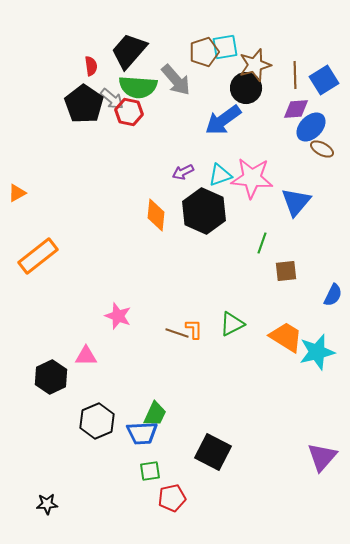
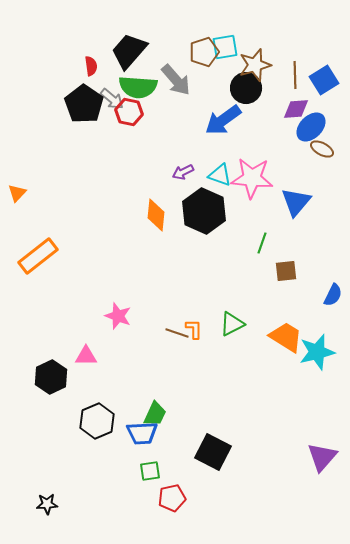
cyan triangle at (220, 175): rotated 40 degrees clockwise
orange triangle at (17, 193): rotated 18 degrees counterclockwise
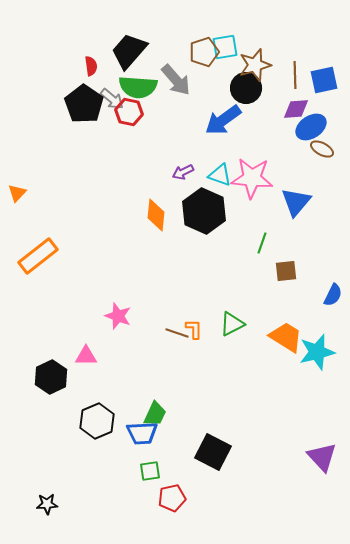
blue square at (324, 80): rotated 20 degrees clockwise
blue ellipse at (311, 127): rotated 12 degrees clockwise
purple triangle at (322, 457): rotated 24 degrees counterclockwise
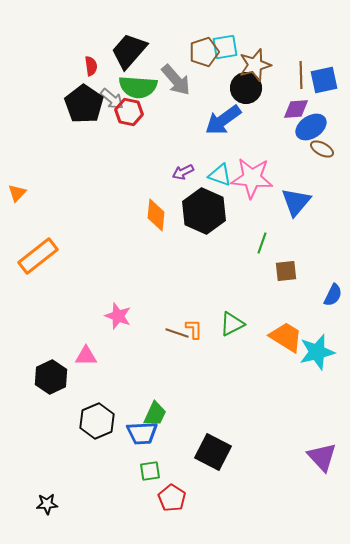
brown line at (295, 75): moved 6 px right
red pentagon at (172, 498): rotated 28 degrees counterclockwise
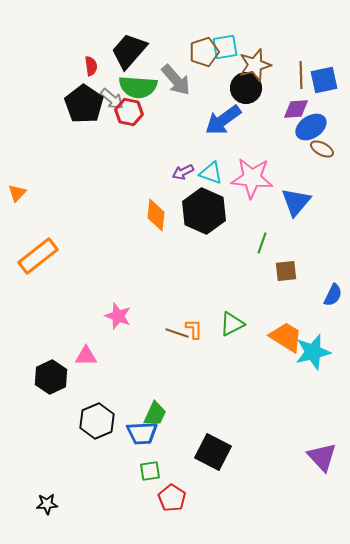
cyan triangle at (220, 175): moved 9 px left, 2 px up
cyan star at (317, 352): moved 4 px left
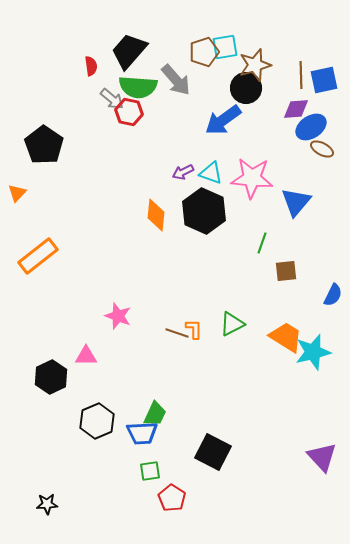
black pentagon at (84, 104): moved 40 px left, 41 px down
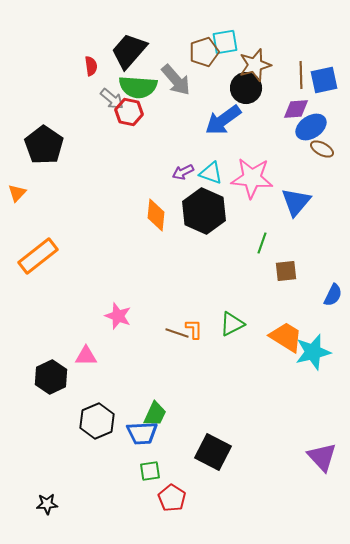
cyan square at (225, 47): moved 5 px up
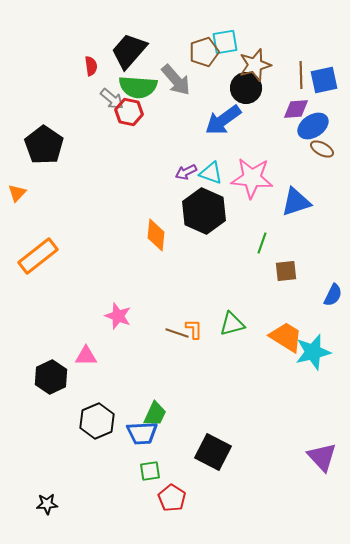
blue ellipse at (311, 127): moved 2 px right, 1 px up
purple arrow at (183, 172): moved 3 px right
blue triangle at (296, 202): rotated 32 degrees clockwise
orange diamond at (156, 215): moved 20 px down
green triangle at (232, 324): rotated 12 degrees clockwise
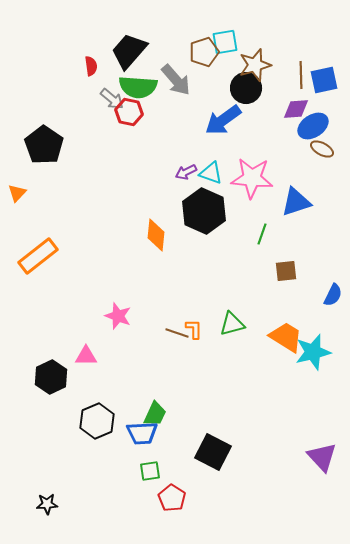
green line at (262, 243): moved 9 px up
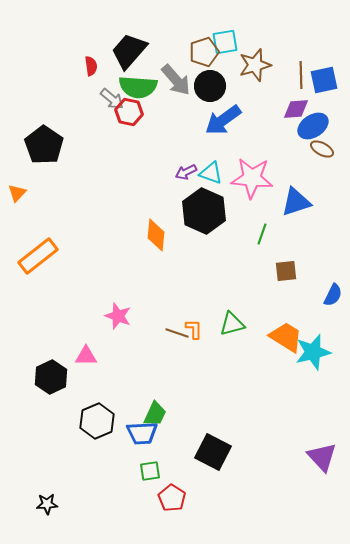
black circle at (246, 88): moved 36 px left, 2 px up
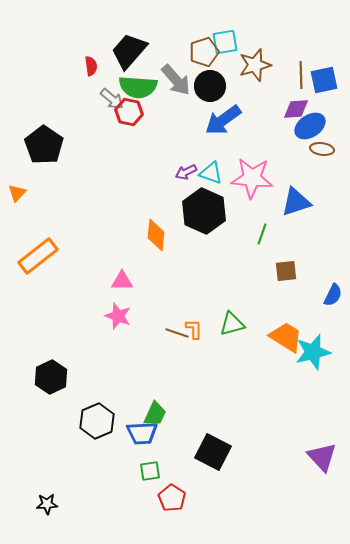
blue ellipse at (313, 126): moved 3 px left
brown ellipse at (322, 149): rotated 20 degrees counterclockwise
pink triangle at (86, 356): moved 36 px right, 75 px up
